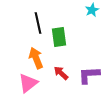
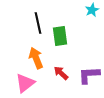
green rectangle: moved 1 px right, 1 px up
pink triangle: moved 3 px left
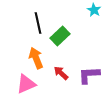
cyan star: moved 2 px right; rotated 16 degrees counterclockwise
green rectangle: rotated 54 degrees clockwise
pink triangle: moved 1 px right, 1 px down; rotated 15 degrees clockwise
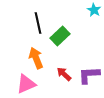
red arrow: moved 3 px right, 1 px down
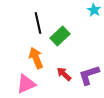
purple L-shape: rotated 15 degrees counterclockwise
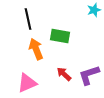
cyan star: rotated 24 degrees clockwise
black line: moved 10 px left, 4 px up
green rectangle: rotated 54 degrees clockwise
orange arrow: moved 9 px up
pink triangle: moved 1 px right, 1 px up
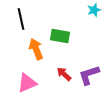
black line: moved 7 px left
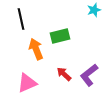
green rectangle: rotated 24 degrees counterclockwise
purple L-shape: rotated 20 degrees counterclockwise
